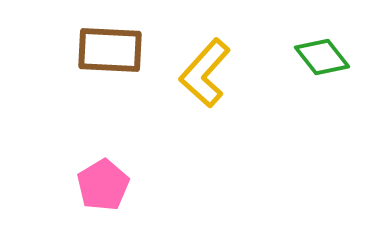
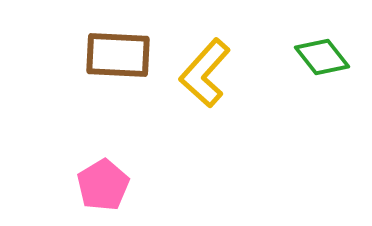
brown rectangle: moved 8 px right, 5 px down
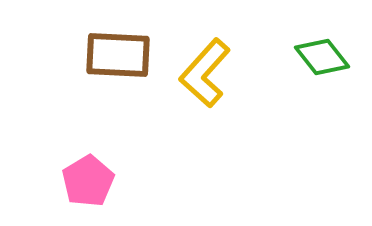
pink pentagon: moved 15 px left, 4 px up
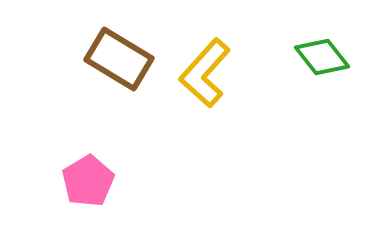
brown rectangle: moved 1 px right, 4 px down; rotated 28 degrees clockwise
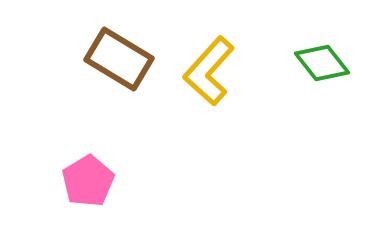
green diamond: moved 6 px down
yellow L-shape: moved 4 px right, 2 px up
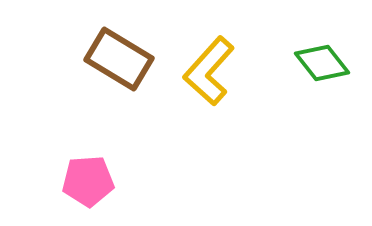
pink pentagon: rotated 27 degrees clockwise
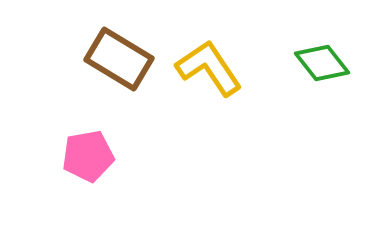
yellow L-shape: moved 3 px up; rotated 104 degrees clockwise
pink pentagon: moved 25 px up; rotated 6 degrees counterclockwise
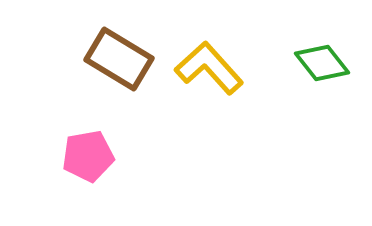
yellow L-shape: rotated 8 degrees counterclockwise
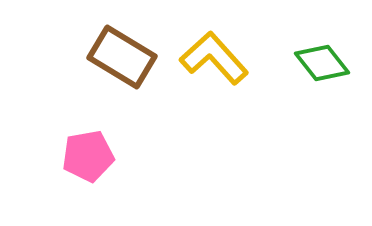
brown rectangle: moved 3 px right, 2 px up
yellow L-shape: moved 5 px right, 10 px up
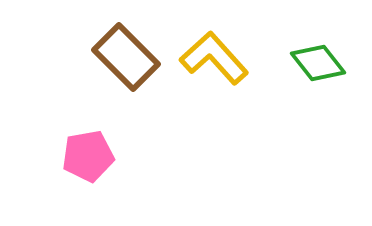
brown rectangle: moved 4 px right; rotated 14 degrees clockwise
green diamond: moved 4 px left
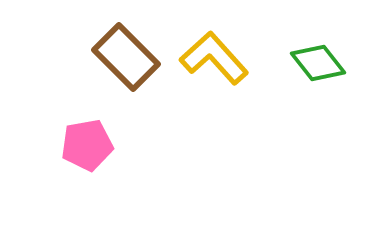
pink pentagon: moved 1 px left, 11 px up
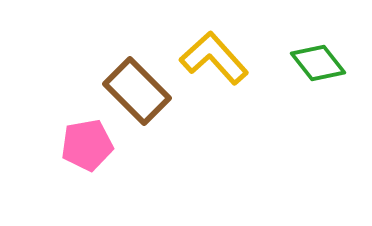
brown rectangle: moved 11 px right, 34 px down
